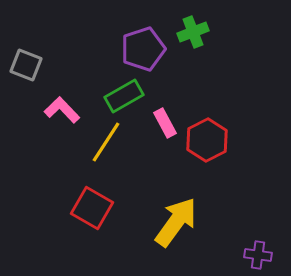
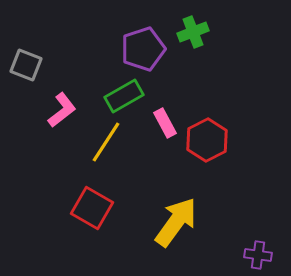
pink L-shape: rotated 96 degrees clockwise
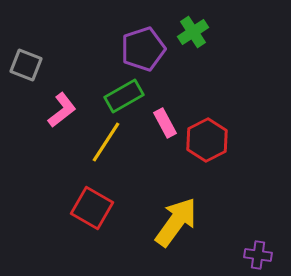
green cross: rotated 12 degrees counterclockwise
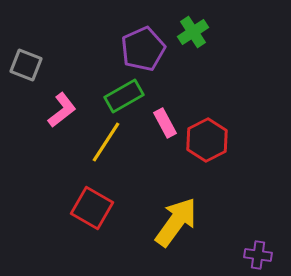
purple pentagon: rotated 6 degrees counterclockwise
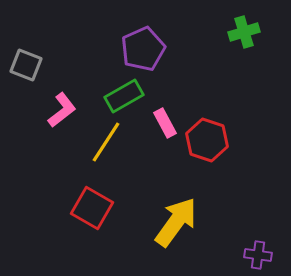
green cross: moved 51 px right; rotated 16 degrees clockwise
red hexagon: rotated 15 degrees counterclockwise
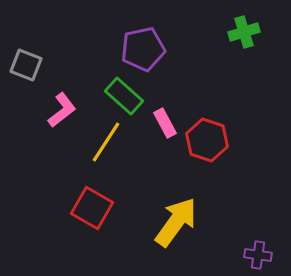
purple pentagon: rotated 12 degrees clockwise
green rectangle: rotated 72 degrees clockwise
